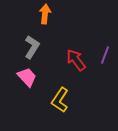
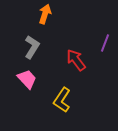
orange arrow: rotated 12 degrees clockwise
purple line: moved 12 px up
pink trapezoid: moved 2 px down
yellow L-shape: moved 2 px right
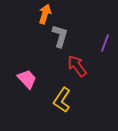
gray L-shape: moved 28 px right, 11 px up; rotated 15 degrees counterclockwise
red arrow: moved 1 px right, 6 px down
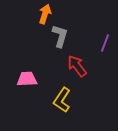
pink trapezoid: rotated 50 degrees counterclockwise
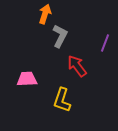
gray L-shape: rotated 10 degrees clockwise
yellow L-shape: rotated 15 degrees counterclockwise
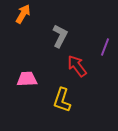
orange arrow: moved 22 px left; rotated 12 degrees clockwise
purple line: moved 4 px down
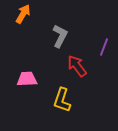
purple line: moved 1 px left
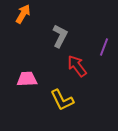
yellow L-shape: rotated 45 degrees counterclockwise
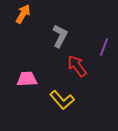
yellow L-shape: rotated 15 degrees counterclockwise
